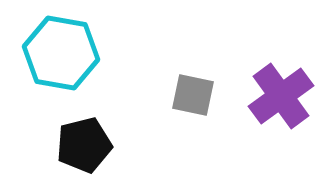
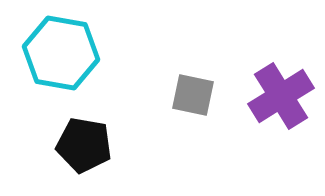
purple cross: rotated 4 degrees clockwise
black pentagon: rotated 24 degrees clockwise
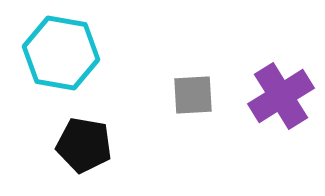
gray square: rotated 15 degrees counterclockwise
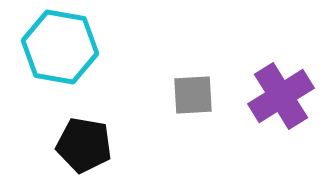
cyan hexagon: moved 1 px left, 6 px up
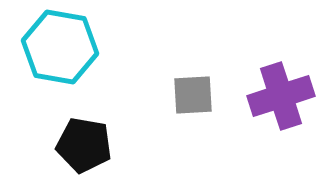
purple cross: rotated 14 degrees clockwise
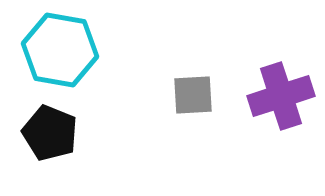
cyan hexagon: moved 3 px down
black pentagon: moved 34 px left, 12 px up; rotated 12 degrees clockwise
